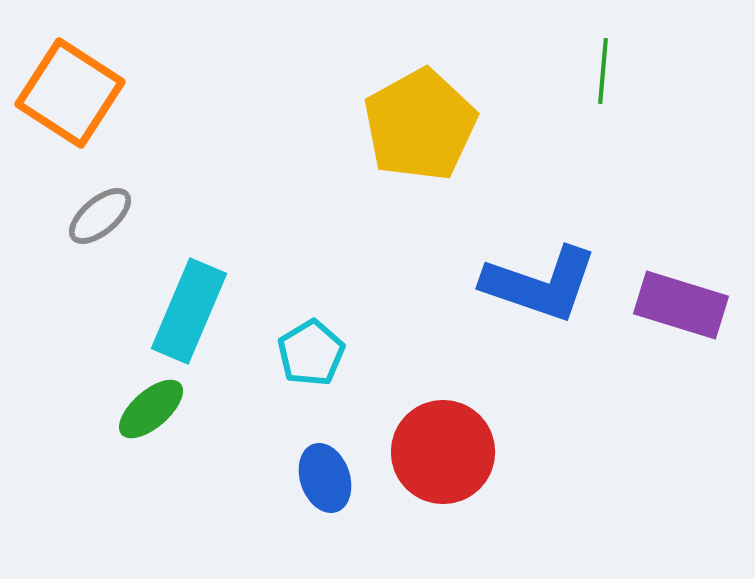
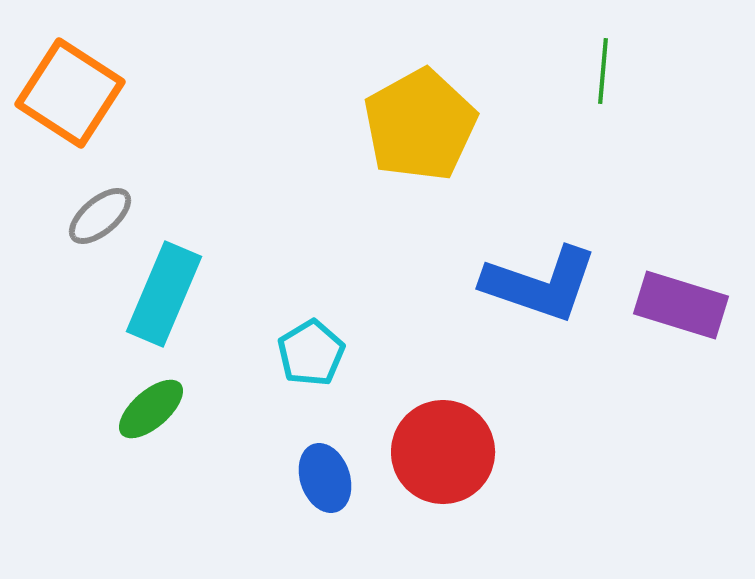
cyan rectangle: moved 25 px left, 17 px up
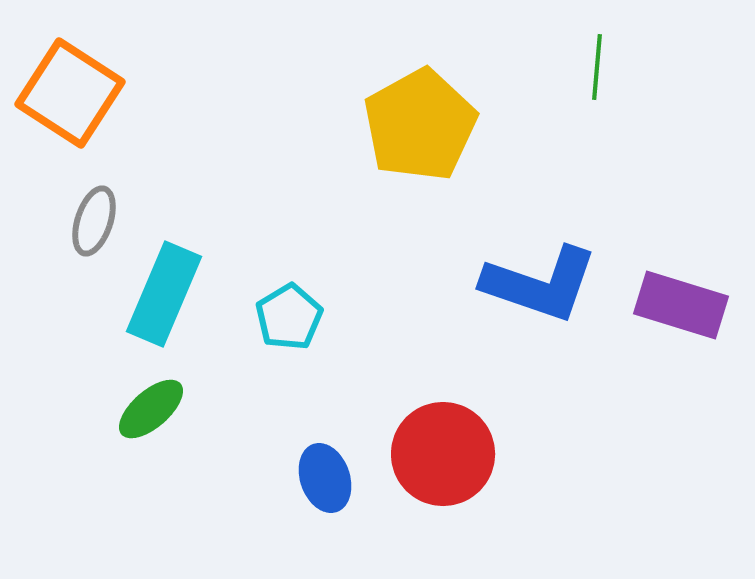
green line: moved 6 px left, 4 px up
gray ellipse: moved 6 px left, 5 px down; rotated 32 degrees counterclockwise
cyan pentagon: moved 22 px left, 36 px up
red circle: moved 2 px down
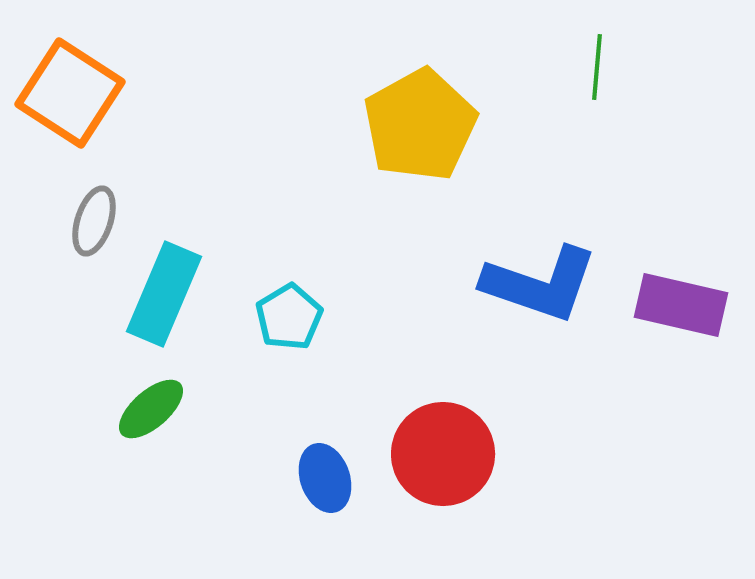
purple rectangle: rotated 4 degrees counterclockwise
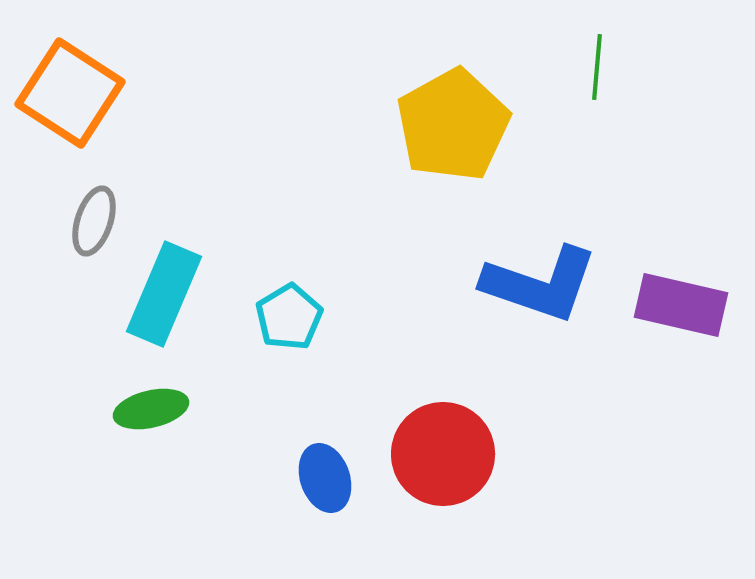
yellow pentagon: moved 33 px right
green ellipse: rotated 28 degrees clockwise
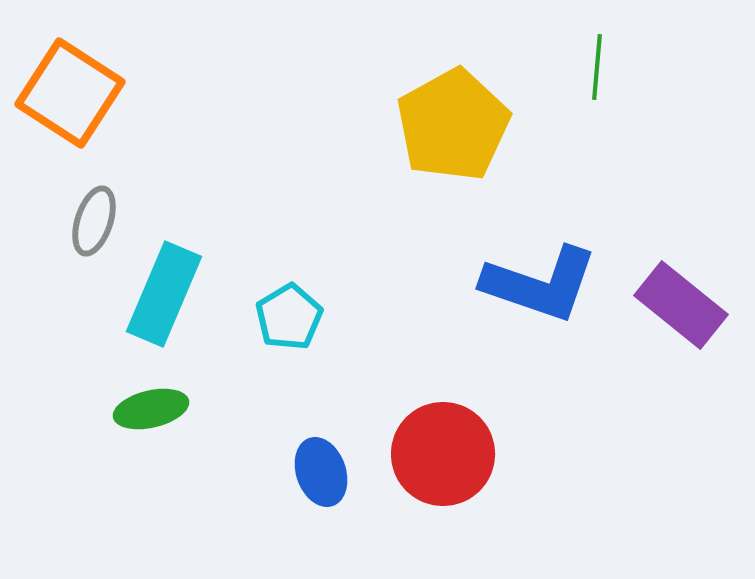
purple rectangle: rotated 26 degrees clockwise
blue ellipse: moved 4 px left, 6 px up
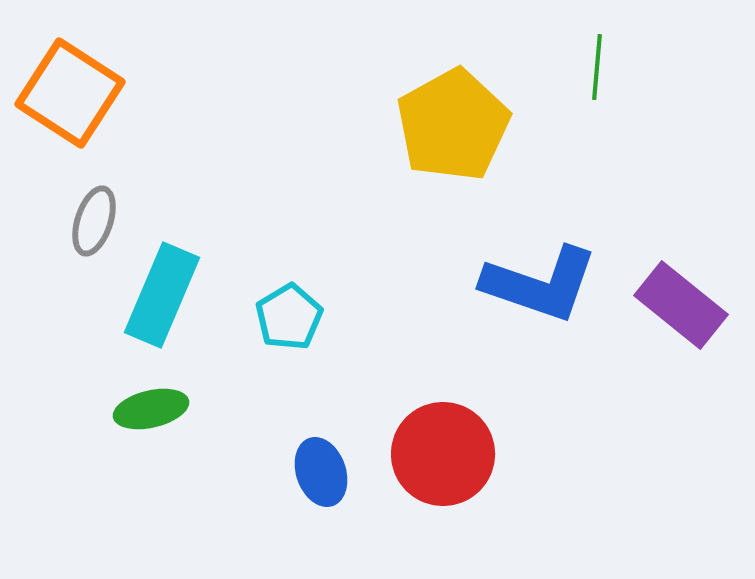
cyan rectangle: moved 2 px left, 1 px down
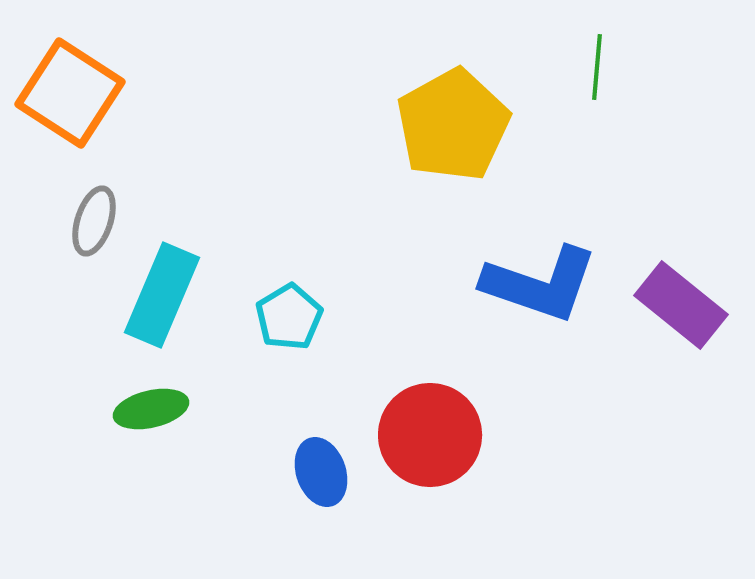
red circle: moved 13 px left, 19 px up
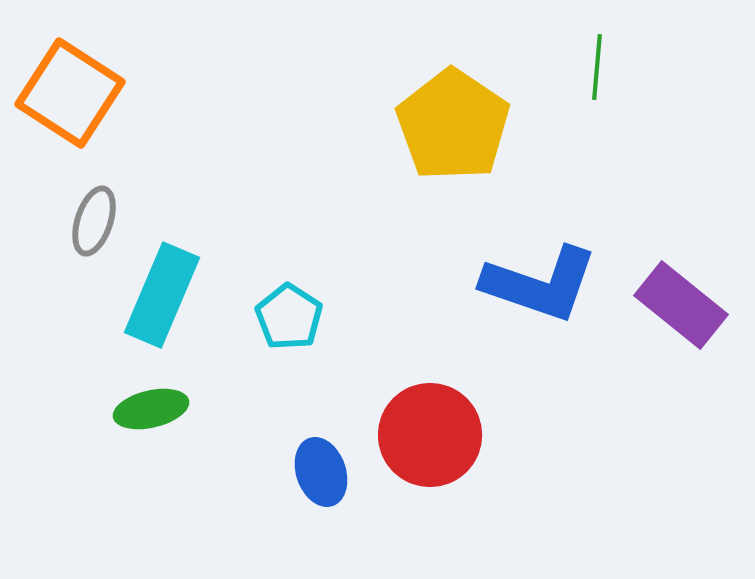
yellow pentagon: rotated 9 degrees counterclockwise
cyan pentagon: rotated 8 degrees counterclockwise
